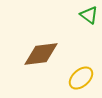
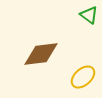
yellow ellipse: moved 2 px right, 1 px up
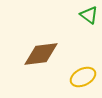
yellow ellipse: rotated 15 degrees clockwise
